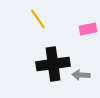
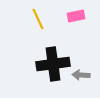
yellow line: rotated 10 degrees clockwise
pink rectangle: moved 12 px left, 13 px up
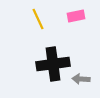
gray arrow: moved 4 px down
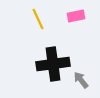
gray arrow: moved 1 px down; rotated 48 degrees clockwise
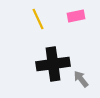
gray arrow: moved 1 px up
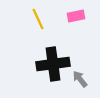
gray arrow: moved 1 px left
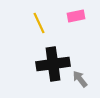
yellow line: moved 1 px right, 4 px down
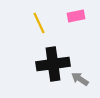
gray arrow: rotated 18 degrees counterclockwise
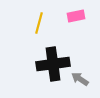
yellow line: rotated 40 degrees clockwise
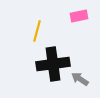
pink rectangle: moved 3 px right
yellow line: moved 2 px left, 8 px down
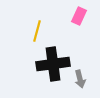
pink rectangle: rotated 54 degrees counterclockwise
gray arrow: rotated 138 degrees counterclockwise
